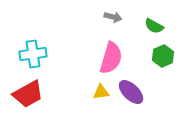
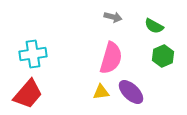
red trapezoid: rotated 20 degrees counterclockwise
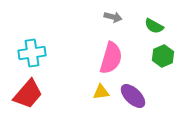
cyan cross: moved 1 px left, 1 px up
purple ellipse: moved 2 px right, 4 px down
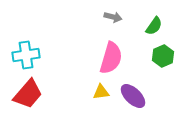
green semicircle: rotated 84 degrees counterclockwise
cyan cross: moved 6 px left, 2 px down
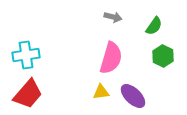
green hexagon: rotated 10 degrees counterclockwise
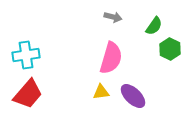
green hexagon: moved 7 px right, 7 px up
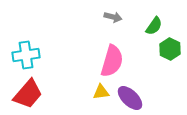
pink semicircle: moved 1 px right, 3 px down
purple ellipse: moved 3 px left, 2 px down
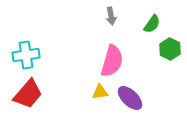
gray arrow: moved 2 px left, 1 px up; rotated 66 degrees clockwise
green semicircle: moved 2 px left, 2 px up
yellow triangle: moved 1 px left
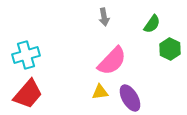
gray arrow: moved 7 px left, 1 px down
cyan cross: rotated 8 degrees counterclockwise
pink semicircle: rotated 28 degrees clockwise
purple ellipse: rotated 16 degrees clockwise
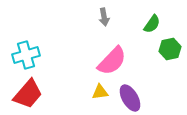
green hexagon: rotated 20 degrees clockwise
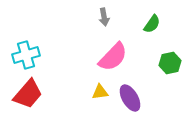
green hexagon: moved 14 px down
pink semicircle: moved 1 px right, 4 px up
